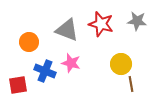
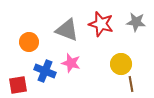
gray star: moved 1 px left, 1 px down
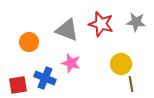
blue cross: moved 7 px down
